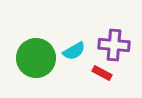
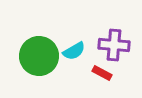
green circle: moved 3 px right, 2 px up
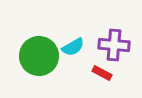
cyan semicircle: moved 1 px left, 4 px up
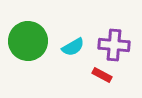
green circle: moved 11 px left, 15 px up
red rectangle: moved 2 px down
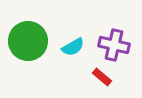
purple cross: rotated 8 degrees clockwise
red rectangle: moved 2 px down; rotated 12 degrees clockwise
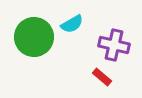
green circle: moved 6 px right, 4 px up
cyan semicircle: moved 1 px left, 23 px up
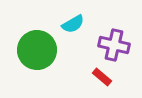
cyan semicircle: moved 1 px right
green circle: moved 3 px right, 13 px down
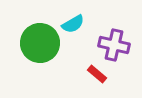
green circle: moved 3 px right, 7 px up
red rectangle: moved 5 px left, 3 px up
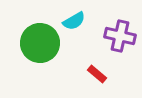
cyan semicircle: moved 1 px right, 3 px up
purple cross: moved 6 px right, 9 px up
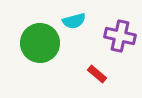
cyan semicircle: rotated 15 degrees clockwise
